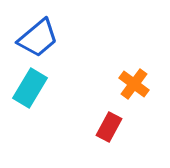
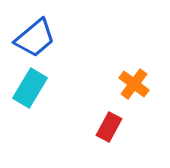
blue trapezoid: moved 3 px left
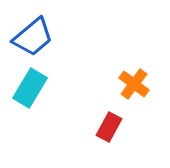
blue trapezoid: moved 2 px left, 1 px up
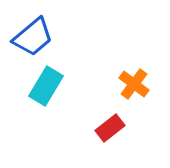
cyan rectangle: moved 16 px right, 2 px up
red rectangle: moved 1 px right, 1 px down; rotated 24 degrees clockwise
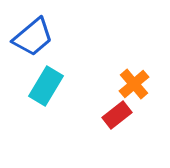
orange cross: rotated 12 degrees clockwise
red rectangle: moved 7 px right, 13 px up
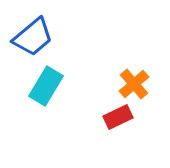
red rectangle: moved 1 px right, 2 px down; rotated 12 degrees clockwise
